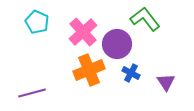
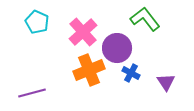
purple circle: moved 4 px down
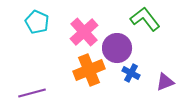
pink cross: moved 1 px right
purple triangle: moved 1 px left; rotated 42 degrees clockwise
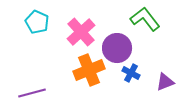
pink cross: moved 3 px left
